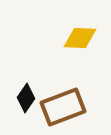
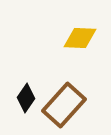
brown rectangle: moved 1 px right, 2 px up; rotated 27 degrees counterclockwise
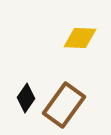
brown rectangle: rotated 6 degrees counterclockwise
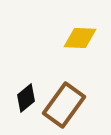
black diamond: rotated 16 degrees clockwise
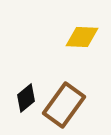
yellow diamond: moved 2 px right, 1 px up
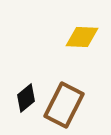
brown rectangle: rotated 9 degrees counterclockwise
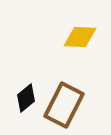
yellow diamond: moved 2 px left
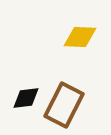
black diamond: rotated 32 degrees clockwise
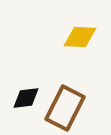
brown rectangle: moved 1 px right, 3 px down
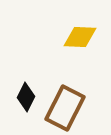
black diamond: moved 1 px up; rotated 56 degrees counterclockwise
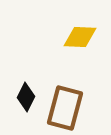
brown rectangle: rotated 12 degrees counterclockwise
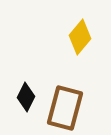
yellow diamond: rotated 52 degrees counterclockwise
